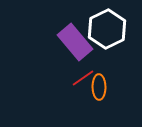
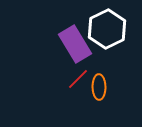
purple rectangle: moved 2 px down; rotated 9 degrees clockwise
red line: moved 5 px left, 1 px down; rotated 10 degrees counterclockwise
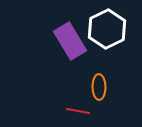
purple rectangle: moved 5 px left, 3 px up
red line: moved 32 px down; rotated 55 degrees clockwise
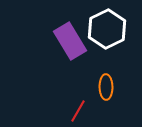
orange ellipse: moved 7 px right
red line: rotated 70 degrees counterclockwise
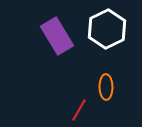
purple rectangle: moved 13 px left, 5 px up
red line: moved 1 px right, 1 px up
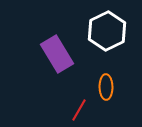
white hexagon: moved 2 px down
purple rectangle: moved 18 px down
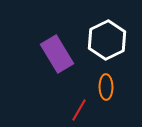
white hexagon: moved 9 px down
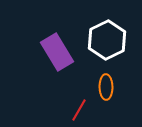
purple rectangle: moved 2 px up
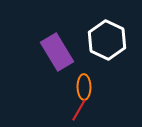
white hexagon: rotated 9 degrees counterclockwise
orange ellipse: moved 22 px left
